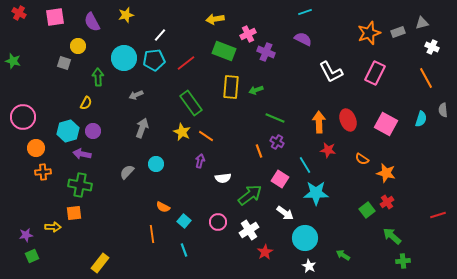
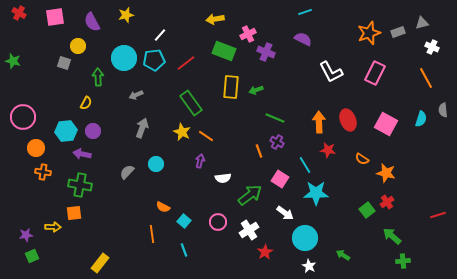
cyan hexagon at (68, 131): moved 2 px left; rotated 10 degrees clockwise
orange cross at (43, 172): rotated 14 degrees clockwise
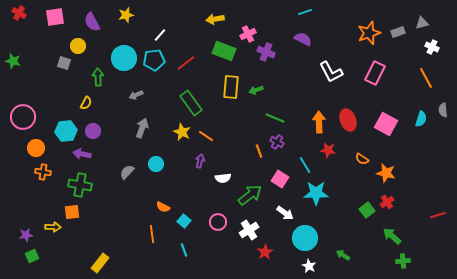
orange square at (74, 213): moved 2 px left, 1 px up
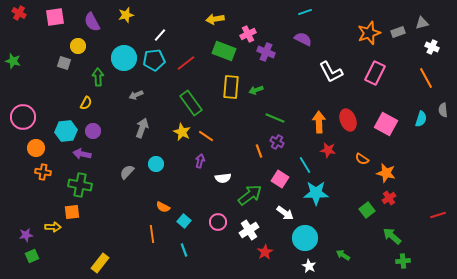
red cross at (387, 202): moved 2 px right, 4 px up
